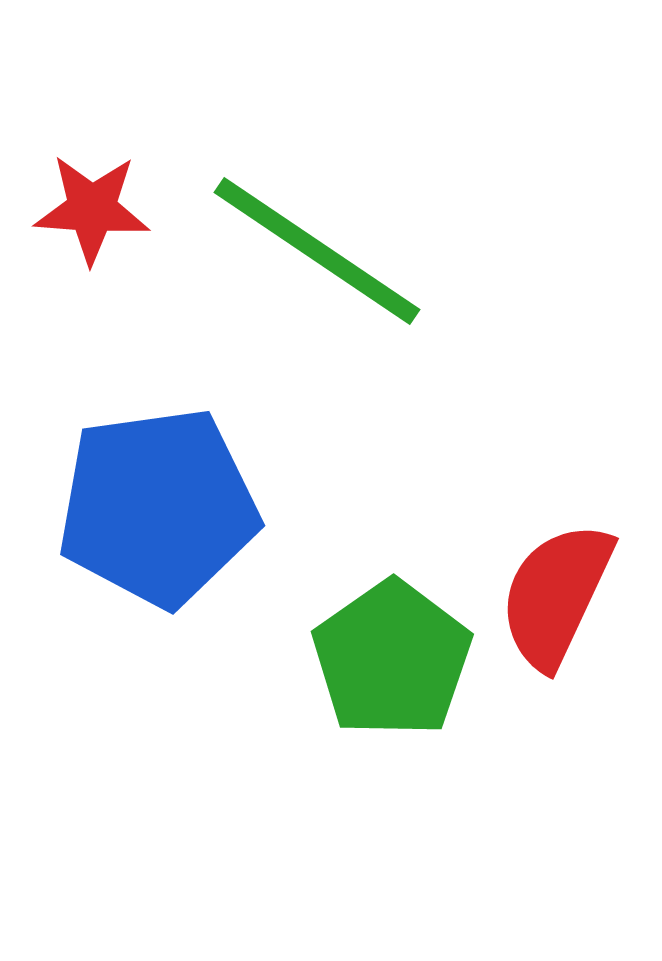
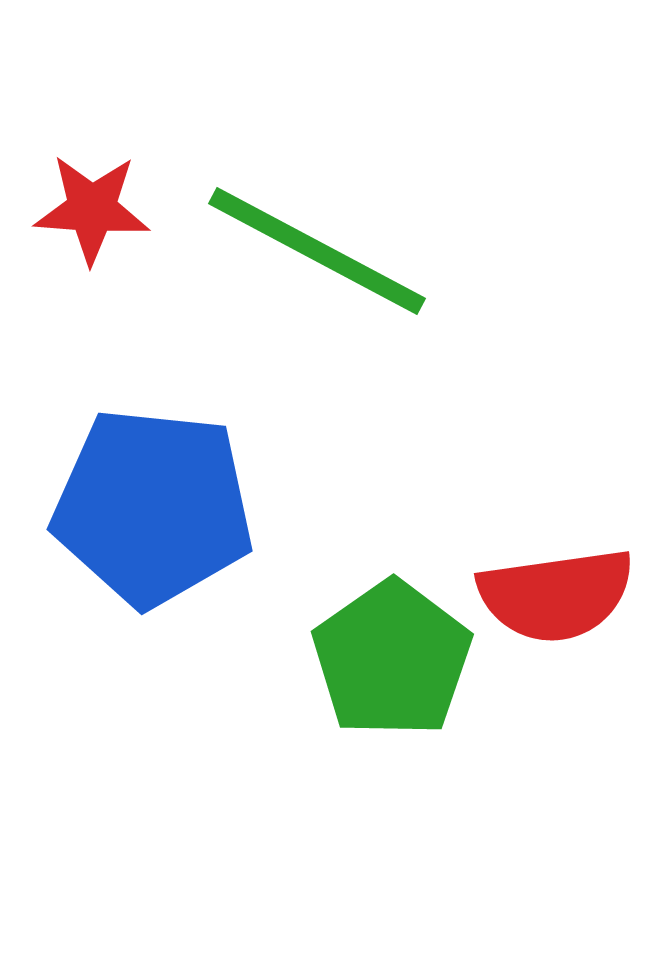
green line: rotated 6 degrees counterclockwise
blue pentagon: moved 5 px left; rotated 14 degrees clockwise
red semicircle: rotated 123 degrees counterclockwise
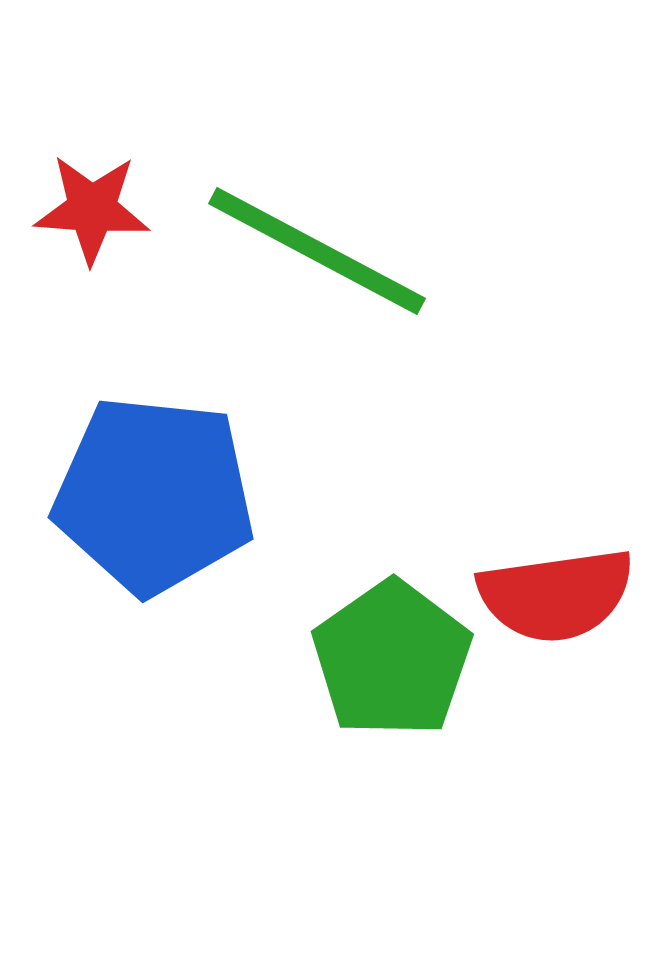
blue pentagon: moved 1 px right, 12 px up
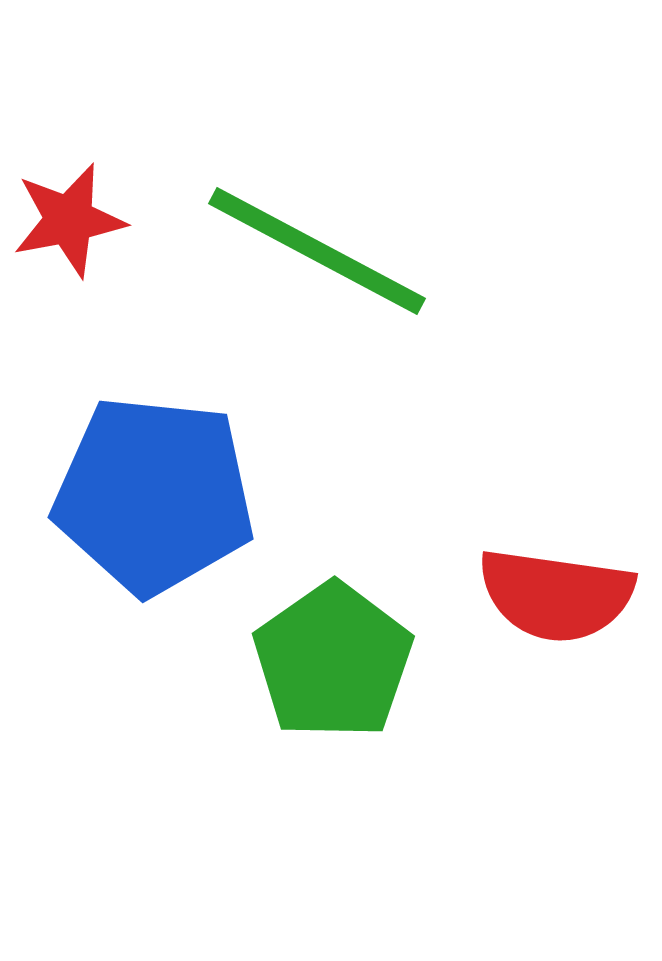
red star: moved 23 px left, 11 px down; rotated 15 degrees counterclockwise
red semicircle: rotated 16 degrees clockwise
green pentagon: moved 59 px left, 2 px down
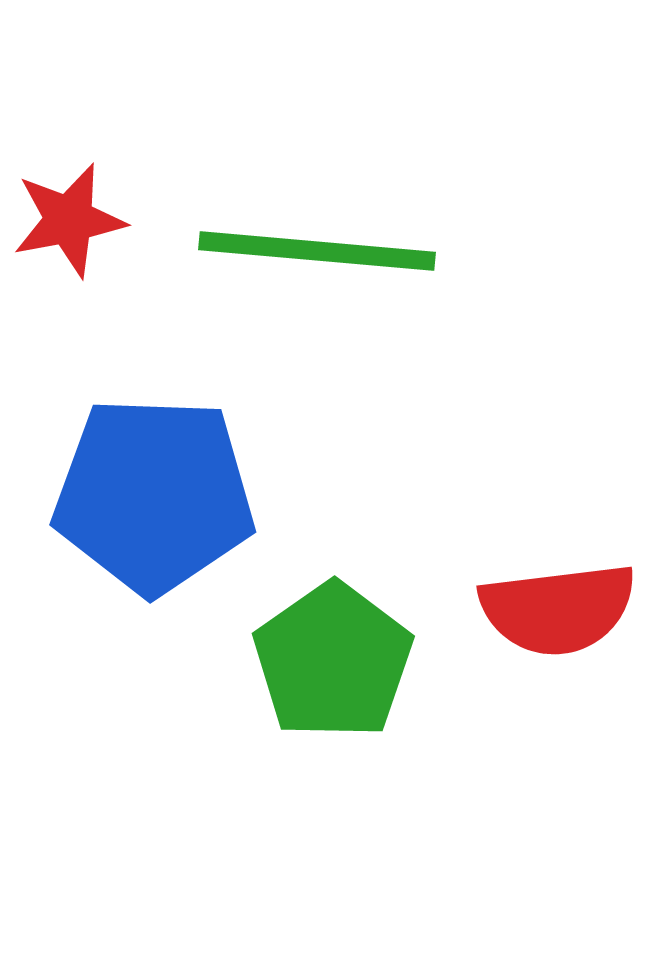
green line: rotated 23 degrees counterclockwise
blue pentagon: rotated 4 degrees counterclockwise
red semicircle: moved 2 px right, 14 px down; rotated 15 degrees counterclockwise
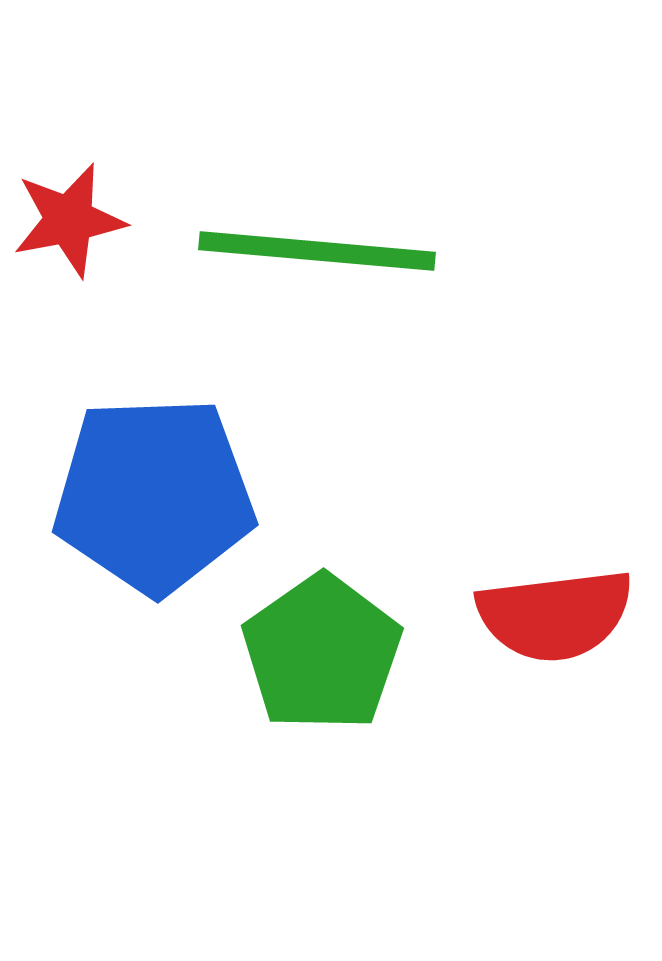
blue pentagon: rotated 4 degrees counterclockwise
red semicircle: moved 3 px left, 6 px down
green pentagon: moved 11 px left, 8 px up
